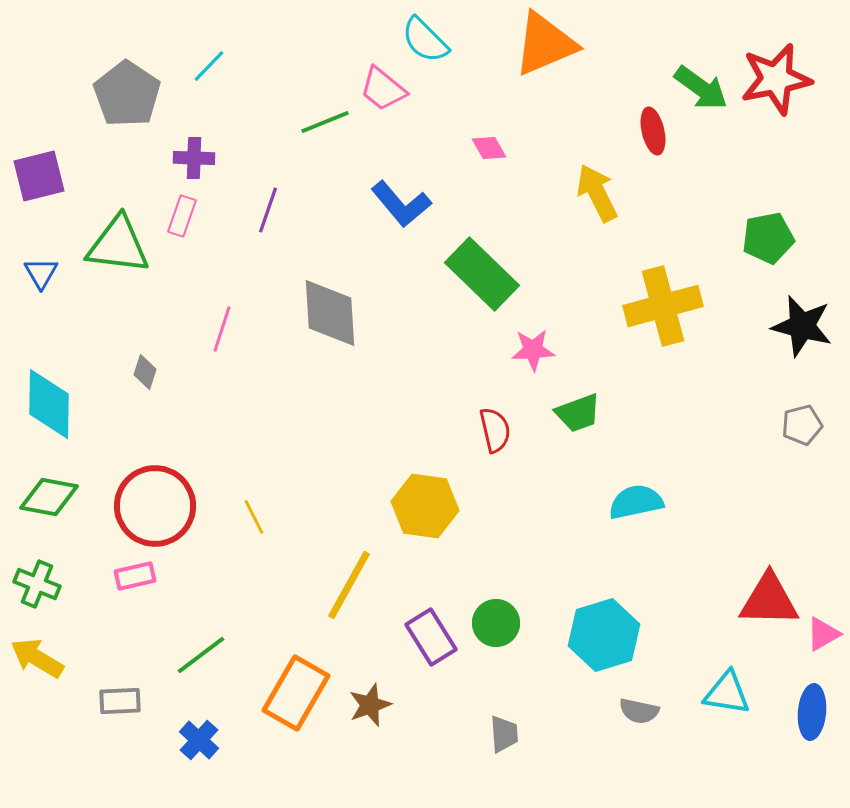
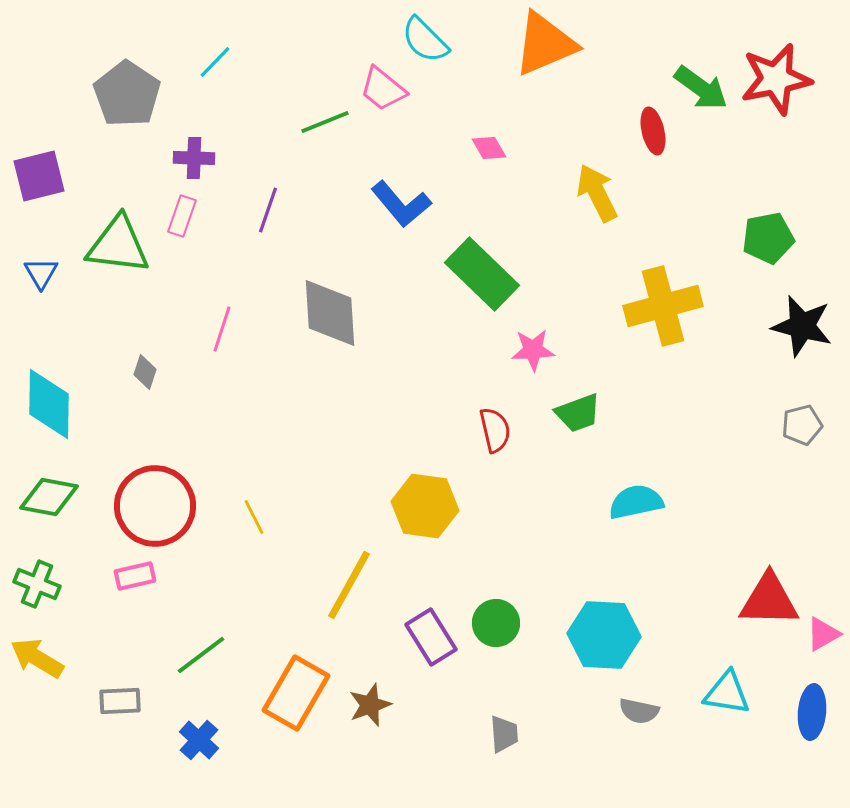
cyan line at (209, 66): moved 6 px right, 4 px up
cyan hexagon at (604, 635): rotated 20 degrees clockwise
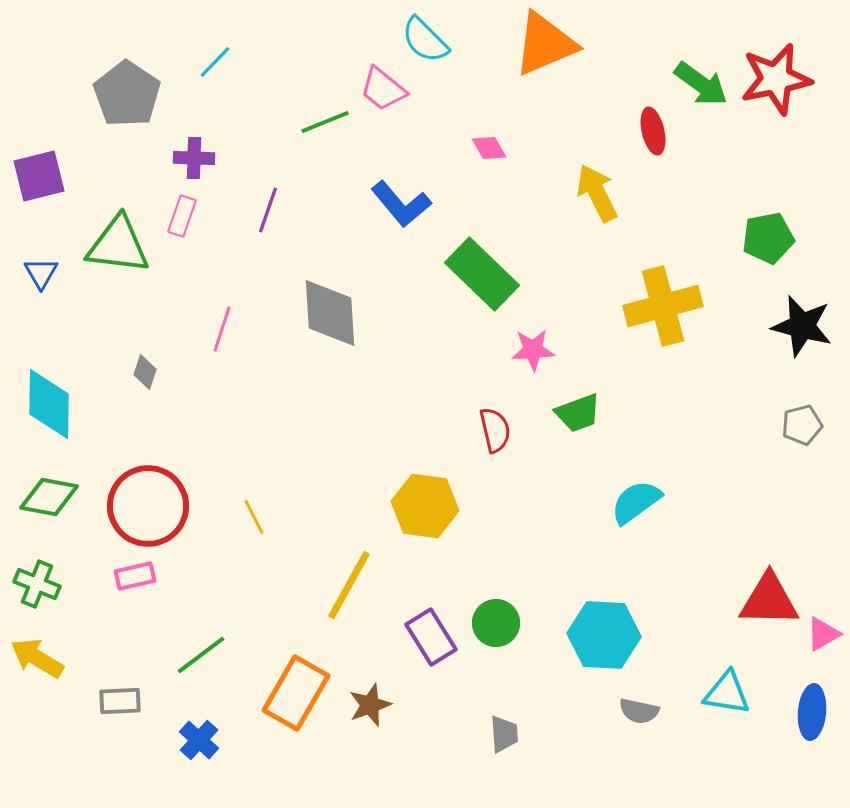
green arrow at (701, 88): moved 4 px up
cyan semicircle at (636, 502): rotated 24 degrees counterclockwise
red circle at (155, 506): moved 7 px left
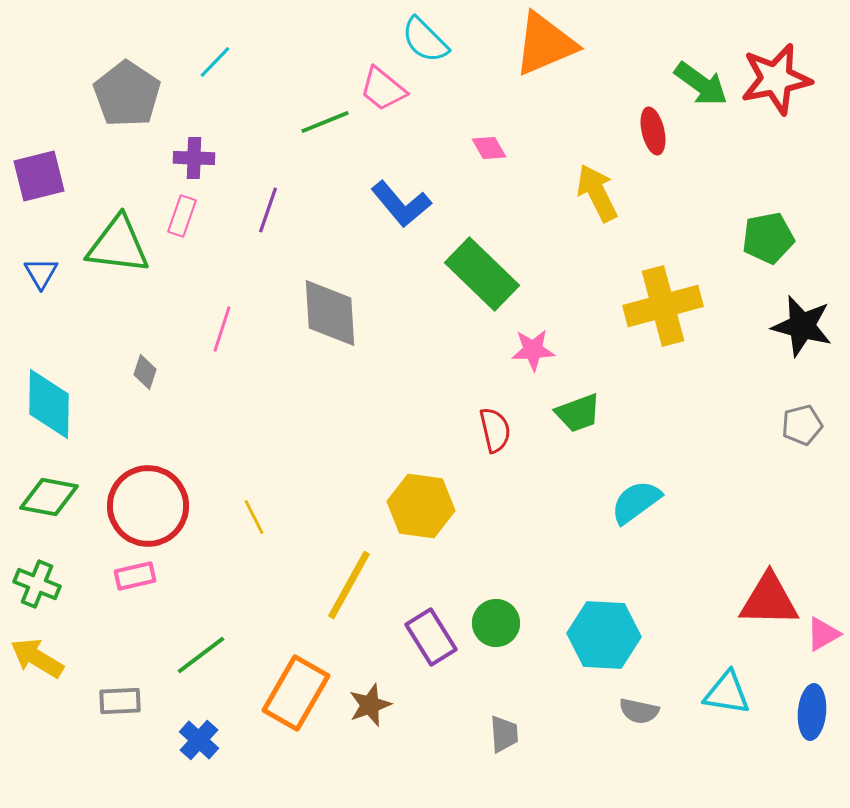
yellow hexagon at (425, 506): moved 4 px left
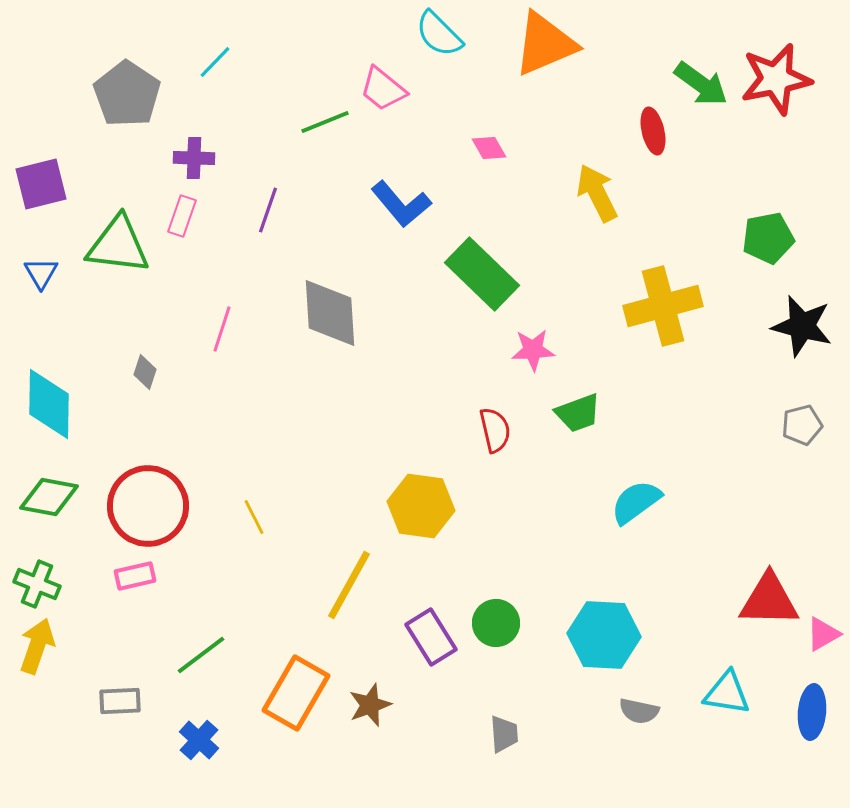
cyan semicircle at (425, 40): moved 14 px right, 6 px up
purple square at (39, 176): moved 2 px right, 8 px down
yellow arrow at (37, 658): moved 12 px up; rotated 78 degrees clockwise
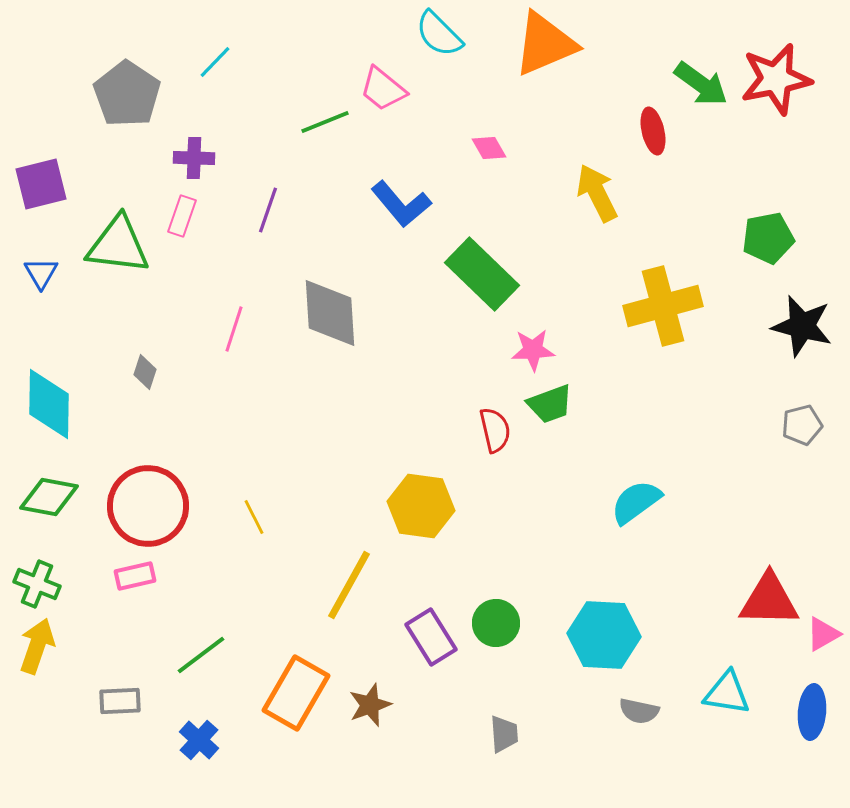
pink line at (222, 329): moved 12 px right
green trapezoid at (578, 413): moved 28 px left, 9 px up
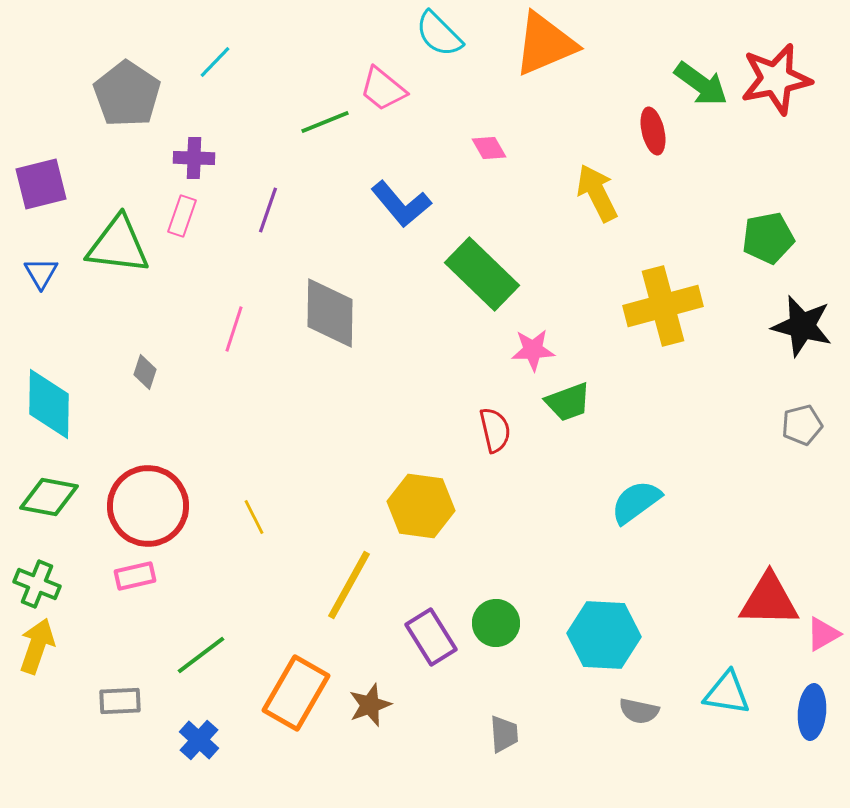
gray diamond at (330, 313): rotated 4 degrees clockwise
green trapezoid at (550, 404): moved 18 px right, 2 px up
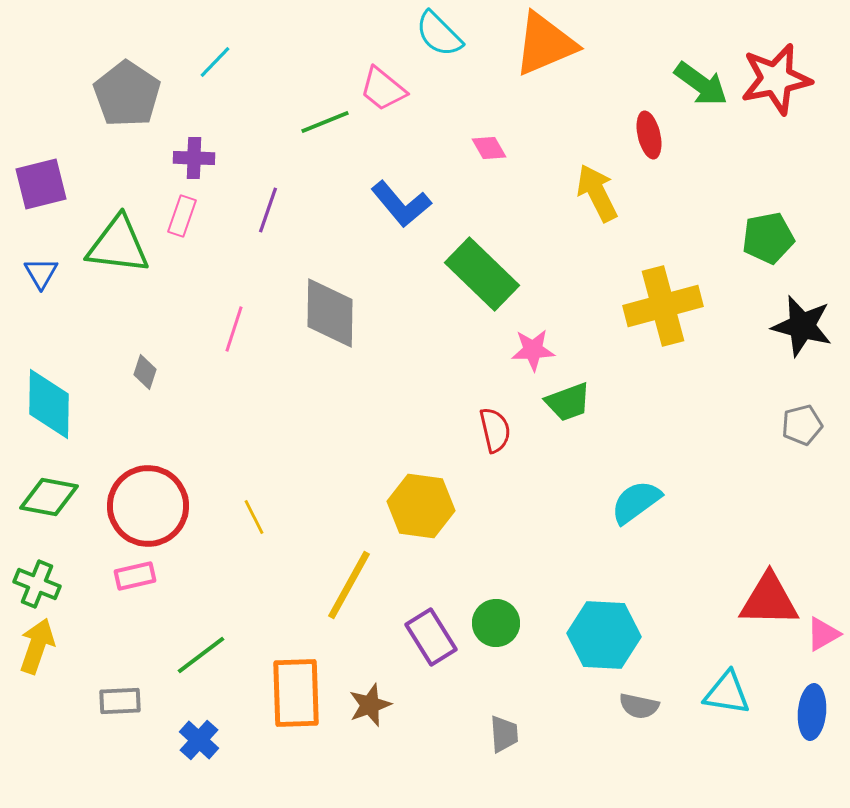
red ellipse at (653, 131): moved 4 px left, 4 px down
orange rectangle at (296, 693): rotated 32 degrees counterclockwise
gray semicircle at (639, 711): moved 5 px up
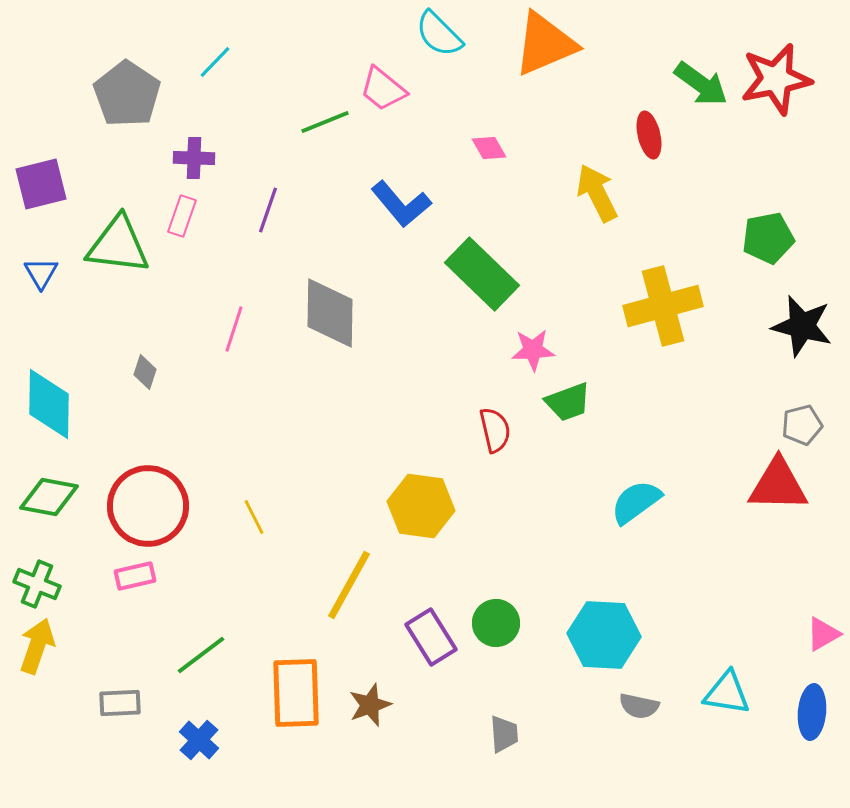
red triangle at (769, 600): moved 9 px right, 115 px up
gray rectangle at (120, 701): moved 2 px down
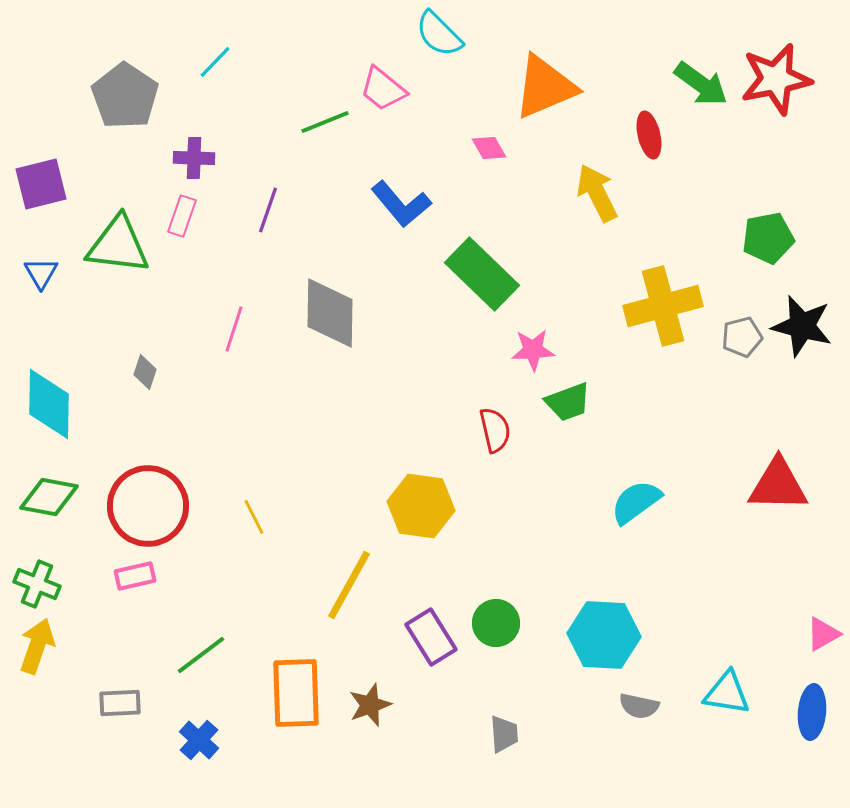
orange triangle at (545, 44): moved 43 px down
gray pentagon at (127, 94): moved 2 px left, 2 px down
gray pentagon at (802, 425): moved 60 px left, 88 px up
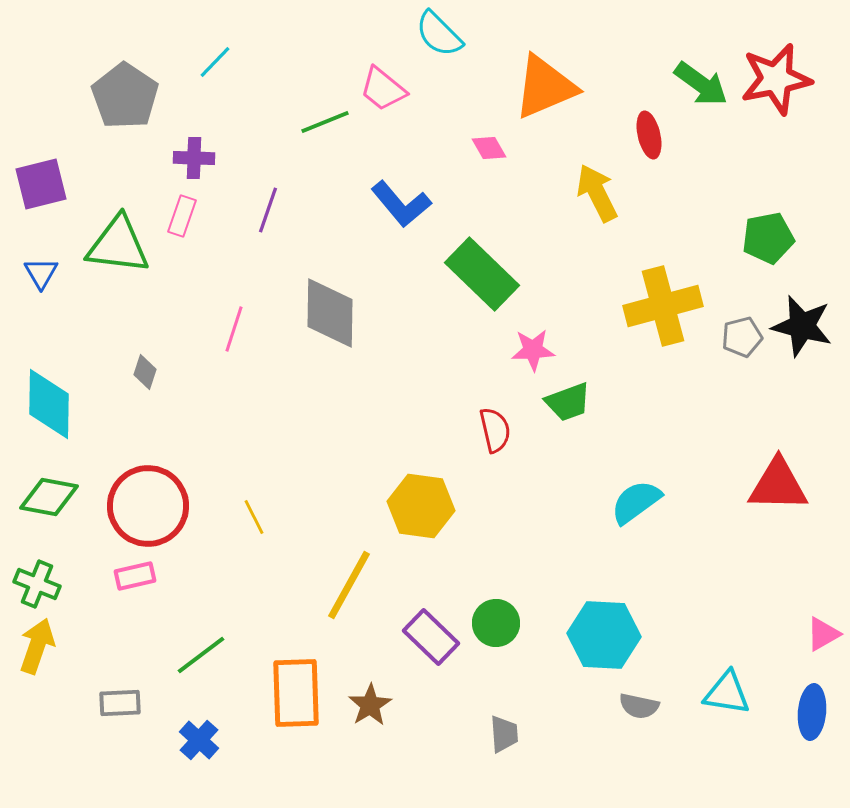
purple rectangle at (431, 637): rotated 14 degrees counterclockwise
brown star at (370, 705): rotated 12 degrees counterclockwise
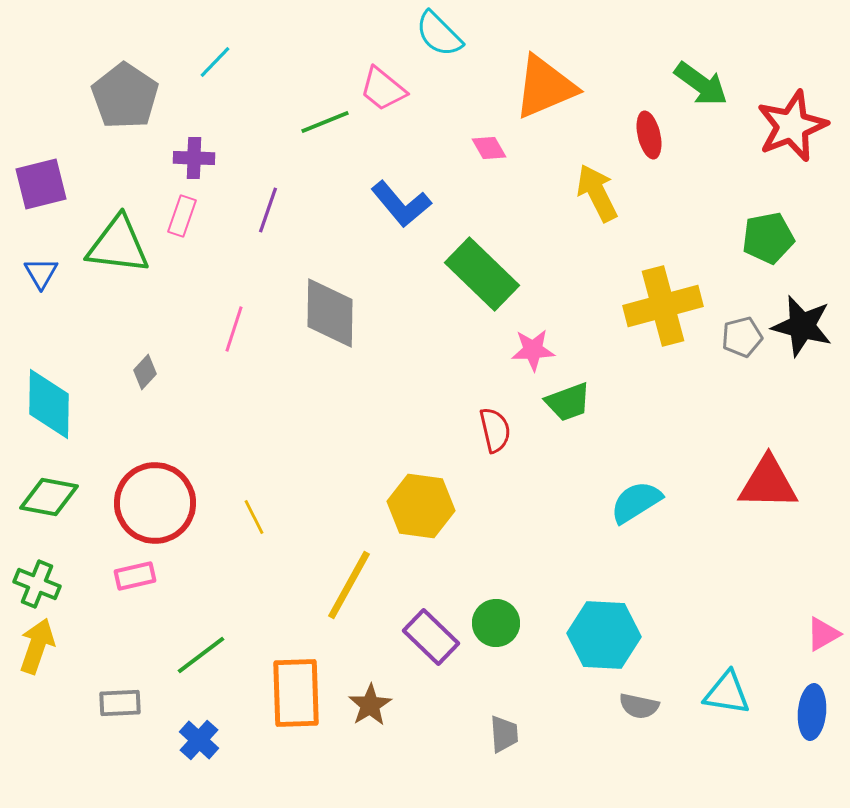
red star at (776, 79): moved 16 px right, 47 px down; rotated 10 degrees counterclockwise
gray diamond at (145, 372): rotated 24 degrees clockwise
red triangle at (778, 485): moved 10 px left, 2 px up
cyan semicircle at (636, 502): rotated 4 degrees clockwise
red circle at (148, 506): moved 7 px right, 3 px up
